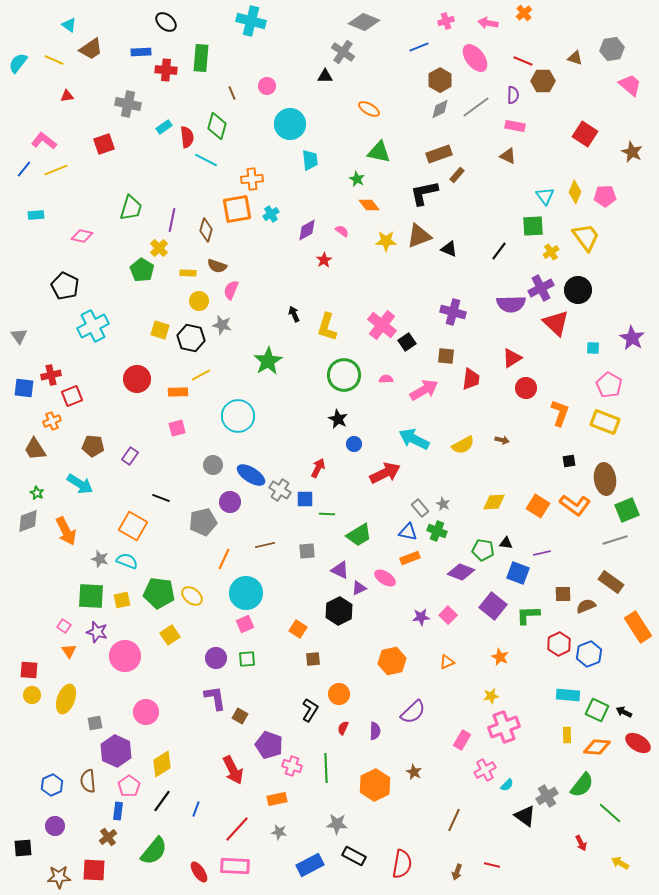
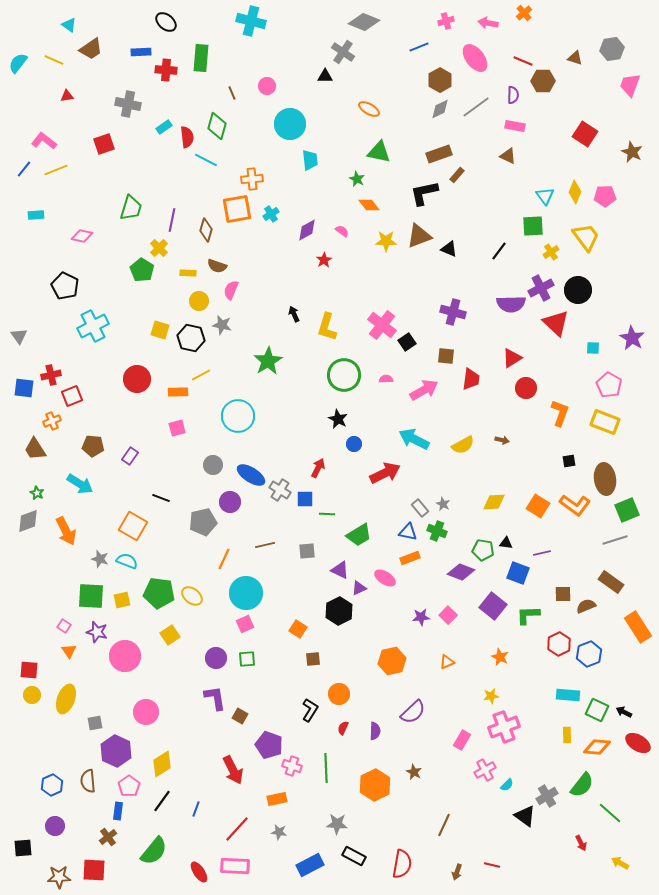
pink trapezoid at (630, 85): rotated 110 degrees counterclockwise
brown line at (454, 820): moved 10 px left, 5 px down
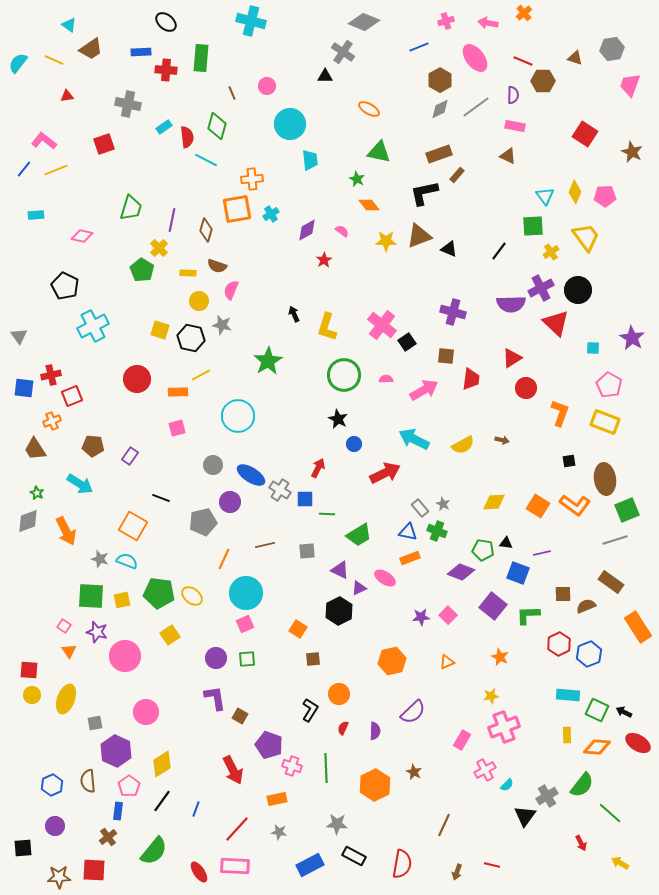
black triangle at (525, 816): rotated 30 degrees clockwise
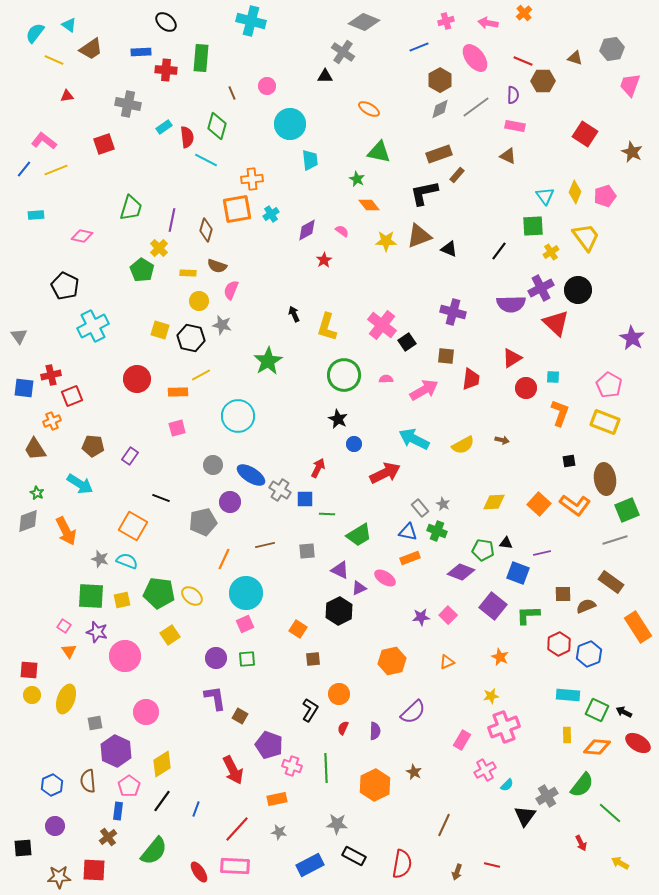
cyan semicircle at (18, 63): moved 17 px right, 30 px up
pink pentagon at (605, 196): rotated 15 degrees counterclockwise
cyan square at (593, 348): moved 40 px left, 29 px down
orange square at (538, 506): moved 1 px right, 2 px up; rotated 10 degrees clockwise
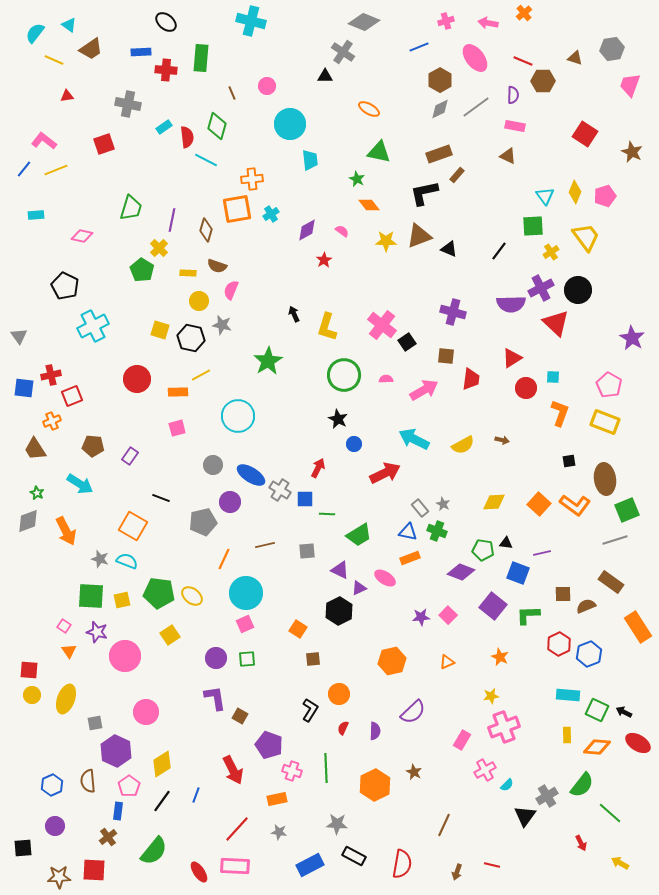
pink cross at (292, 766): moved 5 px down
blue line at (196, 809): moved 14 px up
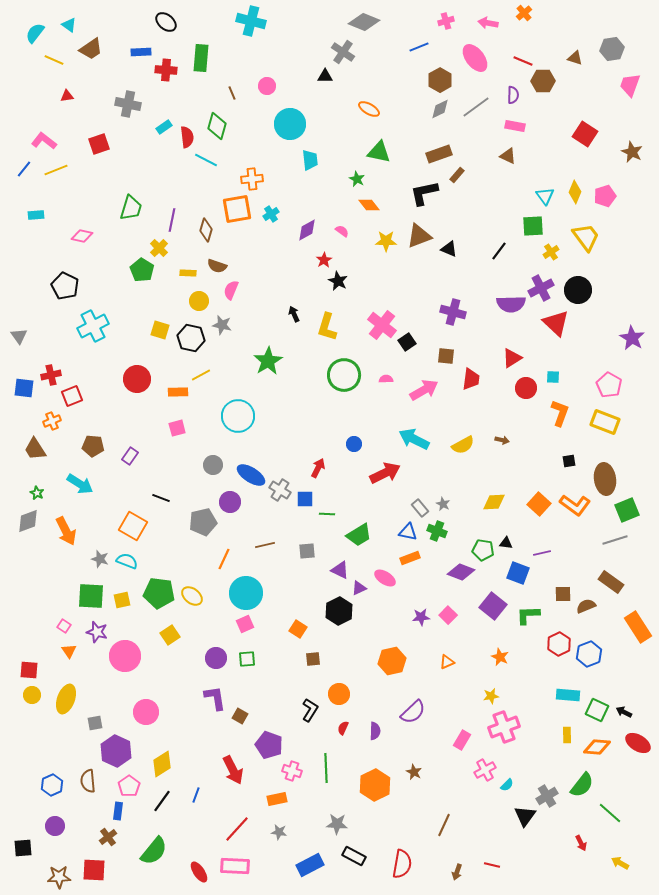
red square at (104, 144): moved 5 px left
black star at (338, 419): moved 138 px up
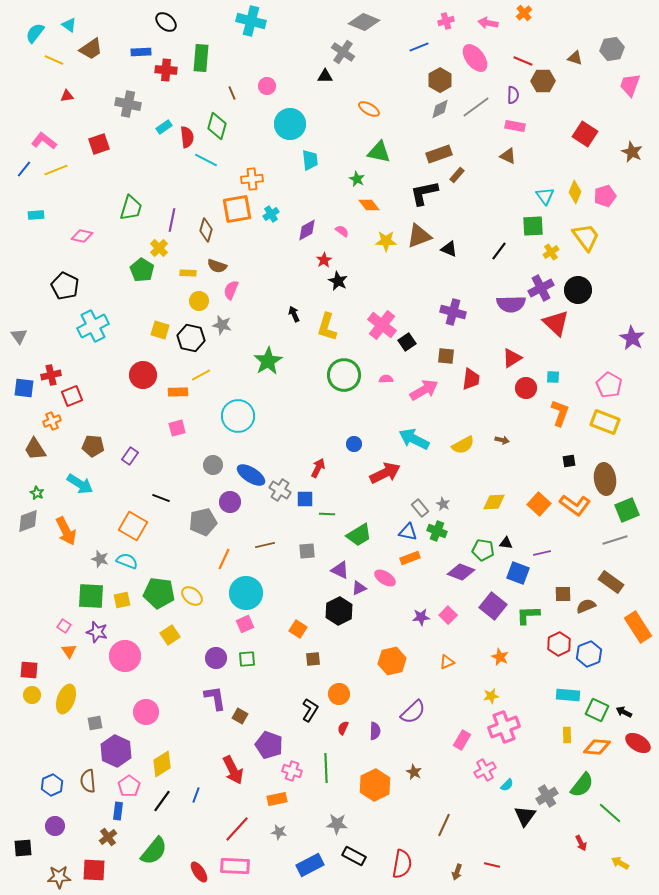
red circle at (137, 379): moved 6 px right, 4 px up
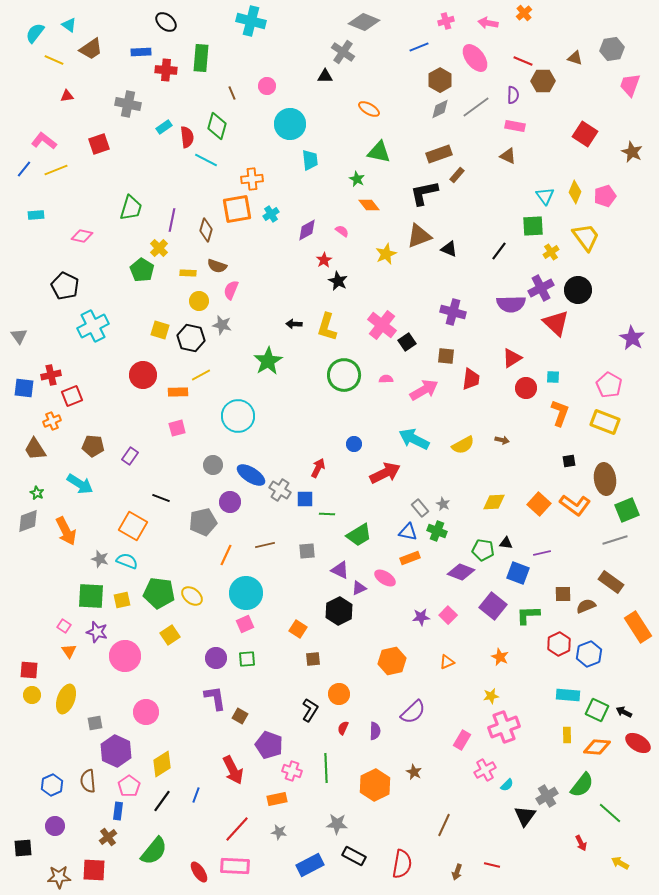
yellow star at (386, 241): moved 13 px down; rotated 25 degrees counterclockwise
black arrow at (294, 314): moved 10 px down; rotated 63 degrees counterclockwise
orange line at (224, 559): moved 2 px right, 4 px up
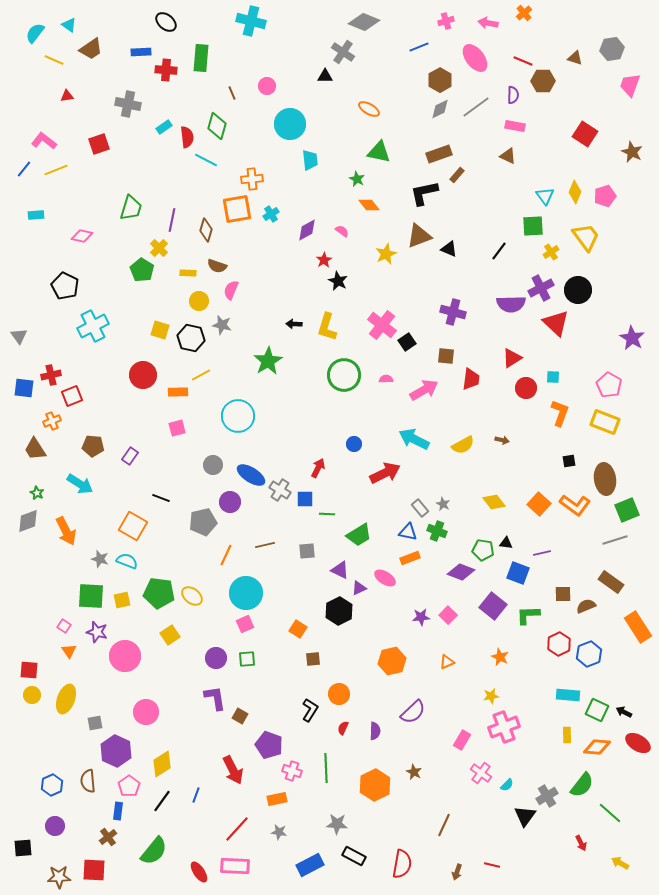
yellow diamond at (494, 502): rotated 55 degrees clockwise
pink cross at (485, 770): moved 4 px left, 3 px down; rotated 25 degrees counterclockwise
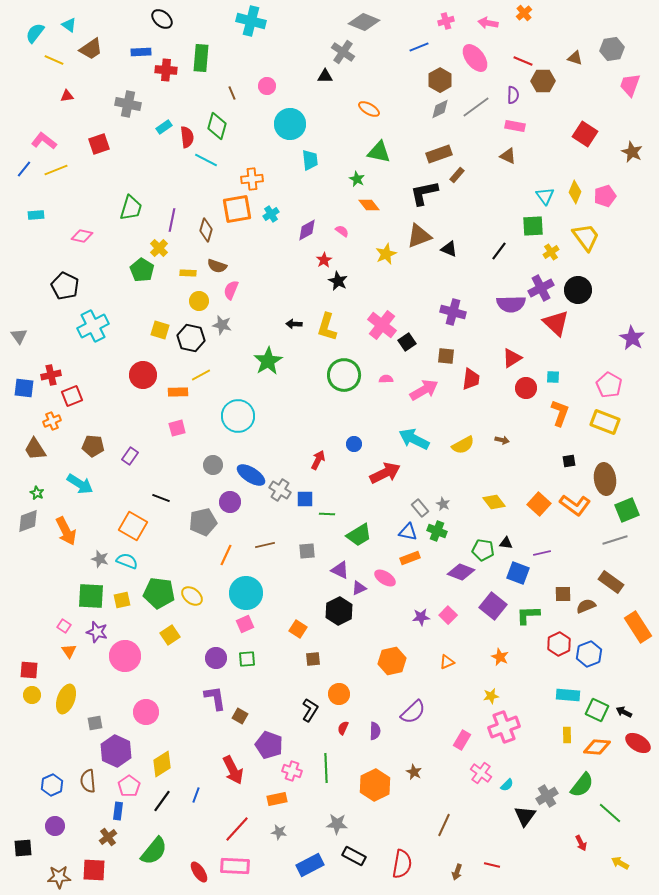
black ellipse at (166, 22): moved 4 px left, 3 px up
red arrow at (318, 468): moved 8 px up
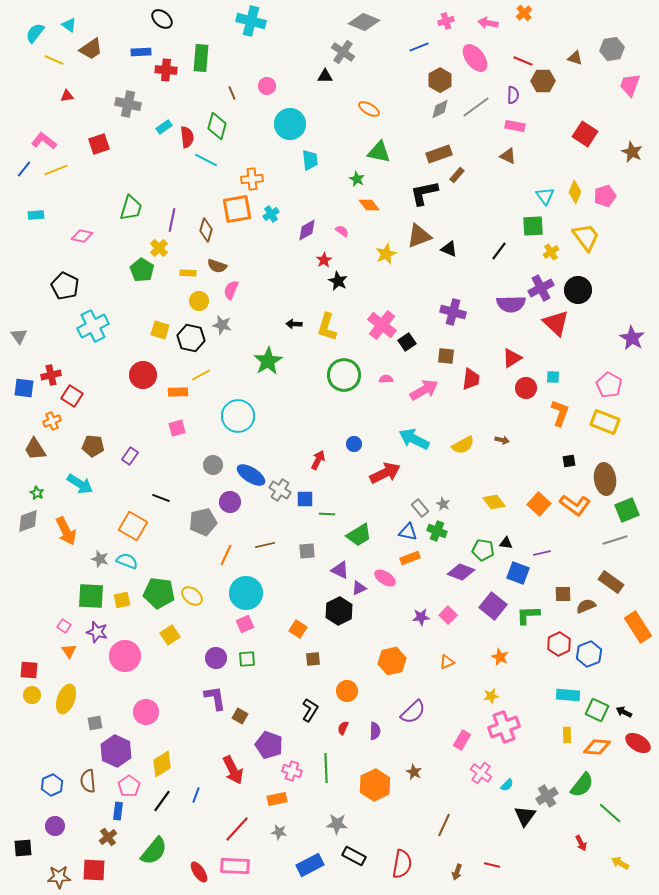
red square at (72, 396): rotated 35 degrees counterclockwise
orange circle at (339, 694): moved 8 px right, 3 px up
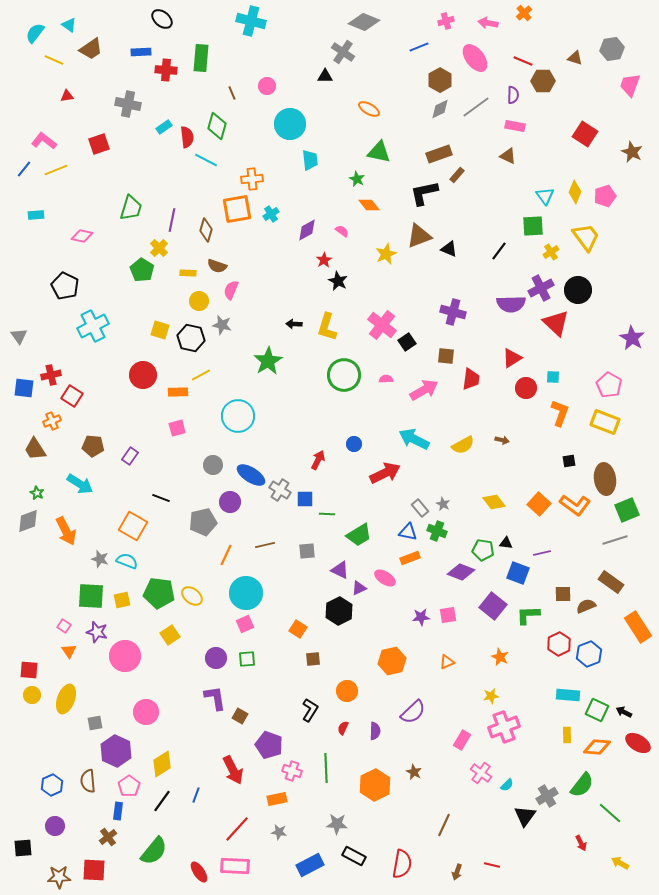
pink square at (448, 615): rotated 36 degrees clockwise
